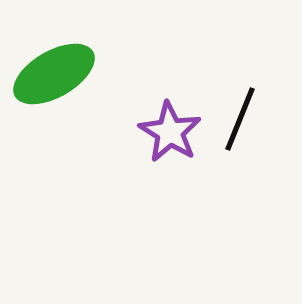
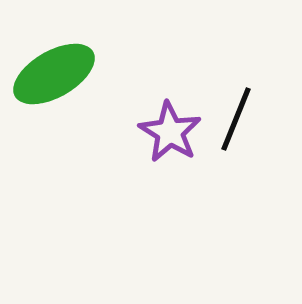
black line: moved 4 px left
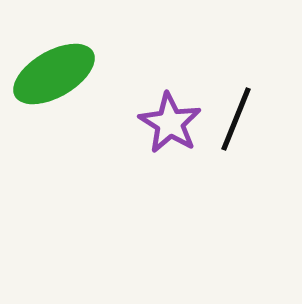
purple star: moved 9 px up
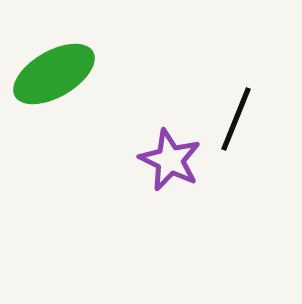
purple star: moved 37 px down; rotated 6 degrees counterclockwise
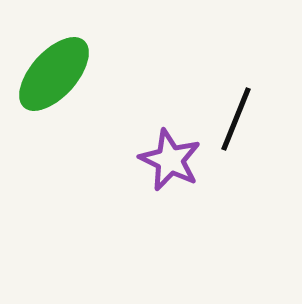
green ellipse: rotated 18 degrees counterclockwise
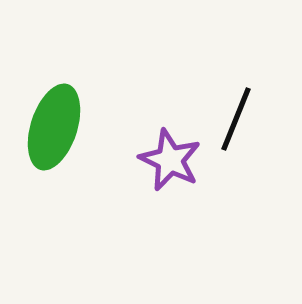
green ellipse: moved 53 px down; rotated 24 degrees counterclockwise
